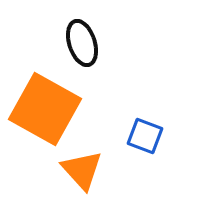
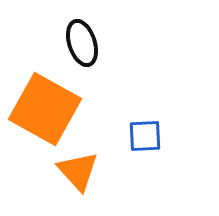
blue square: rotated 24 degrees counterclockwise
orange triangle: moved 4 px left, 1 px down
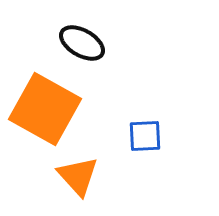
black ellipse: rotated 42 degrees counterclockwise
orange triangle: moved 5 px down
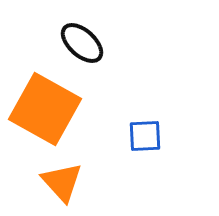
black ellipse: rotated 12 degrees clockwise
orange triangle: moved 16 px left, 6 px down
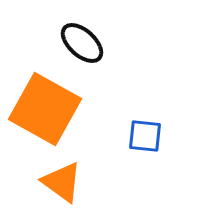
blue square: rotated 9 degrees clockwise
orange triangle: rotated 12 degrees counterclockwise
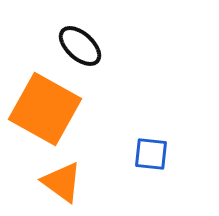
black ellipse: moved 2 px left, 3 px down
blue square: moved 6 px right, 18 px down
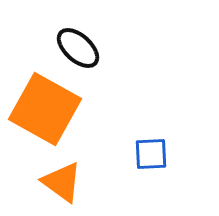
black ellipse: moved 2 px left, 2 px down
blue square: rotated 9 degrees counterclockwise
